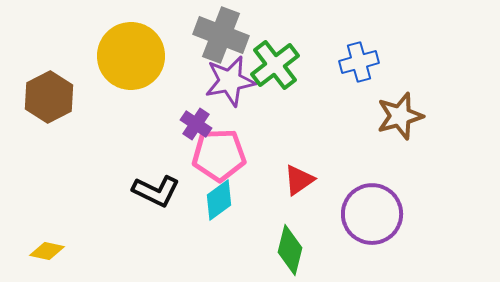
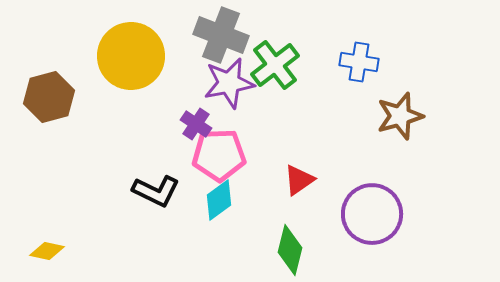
blue cross: rotated 24 degrees clockwise
purple star: moved 1 px left, 2 px down
brown hexagon: rotated 12 degrees clockwise
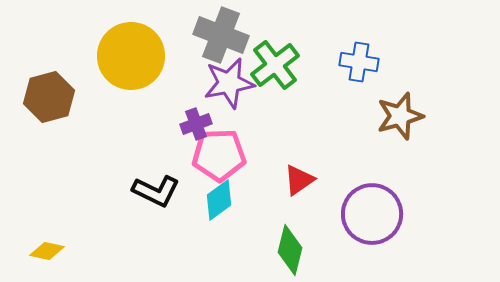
purple cross: rotated 36 degrees clockwise
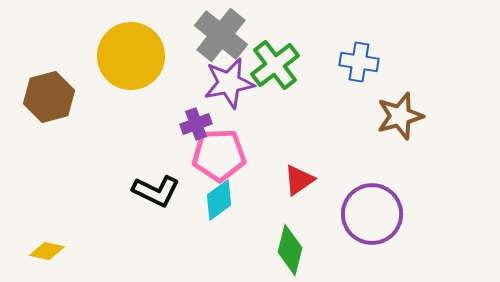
gray cross: rotated 18 degrees clockwise
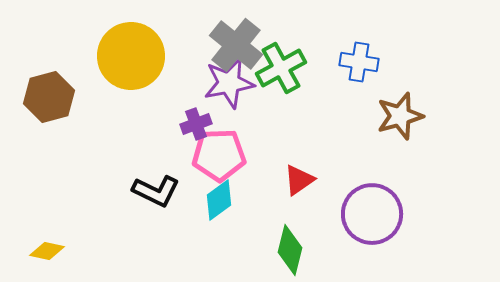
gray cross: moved 15 px right, 10 px down
green cross: moved 6 px right, 3 px down; rotated 9 degrees clockwise
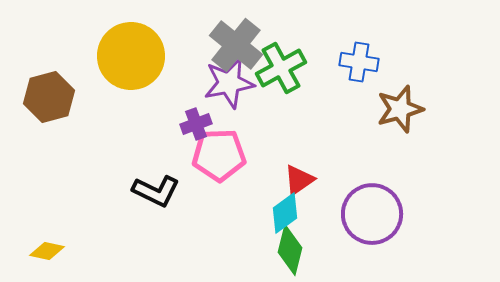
brown star: moved 7 px up
cyan diamond: moved 66 px right, 13 px down
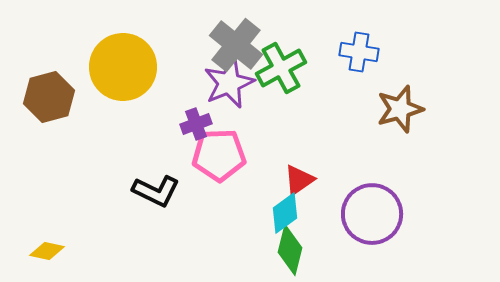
yellow circle: moved 8 px left, 11 px down
blue cross: moved 10 px up
purple star: rotated 12 degrees counterclockwise
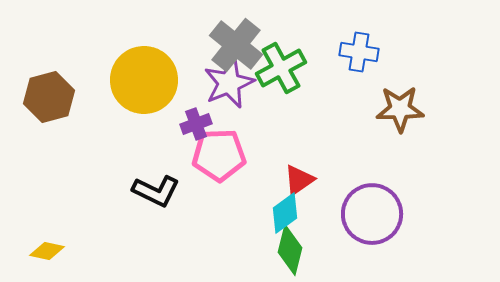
yellow circle: moved 21 px right, 13 px down
brown star: rotated 15 degrees clockwise
